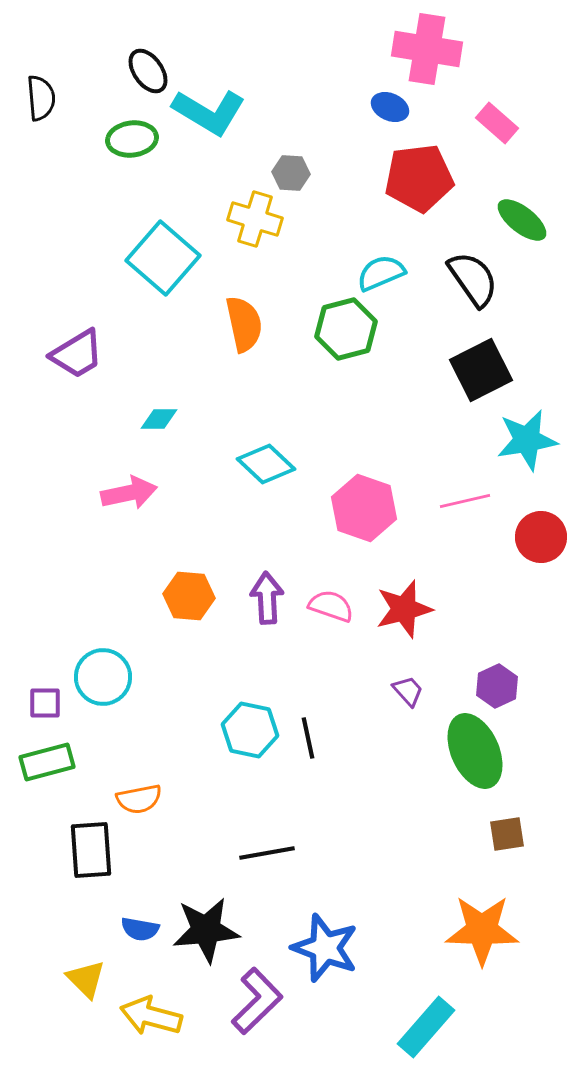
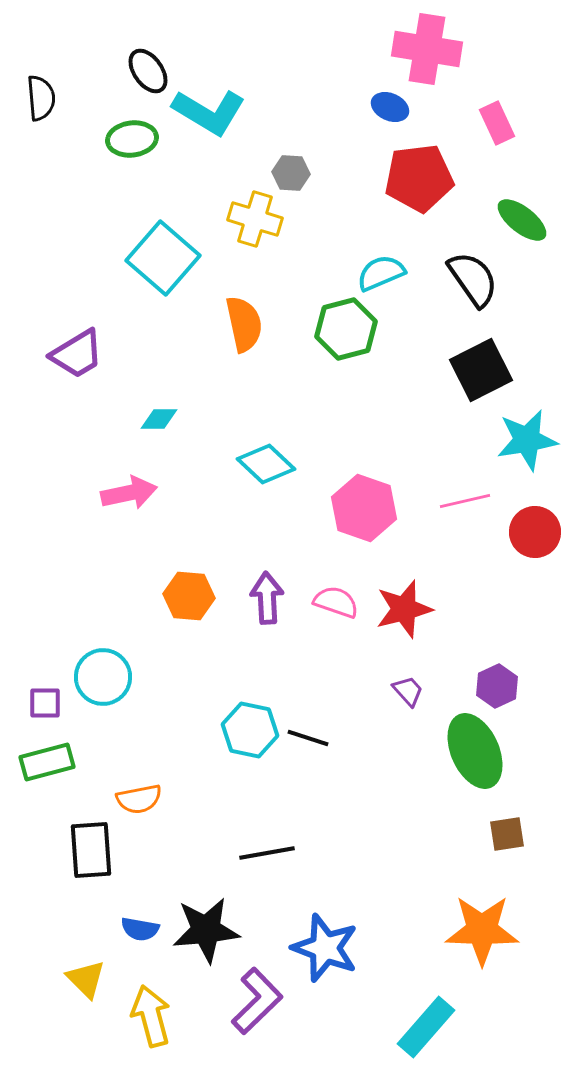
pink rectangle at (497, 123): rotated 24 degrees clockwise
red circle at (541, 537): moved 6 px left, 5 px up
pink semicircle at (331, 606): moved 5 px right, 4 px up
black line at (308, 738): rotated 60 degrees counterclockwise
yellow arrow at (151, 1016): rotated 60 degrees clockwise
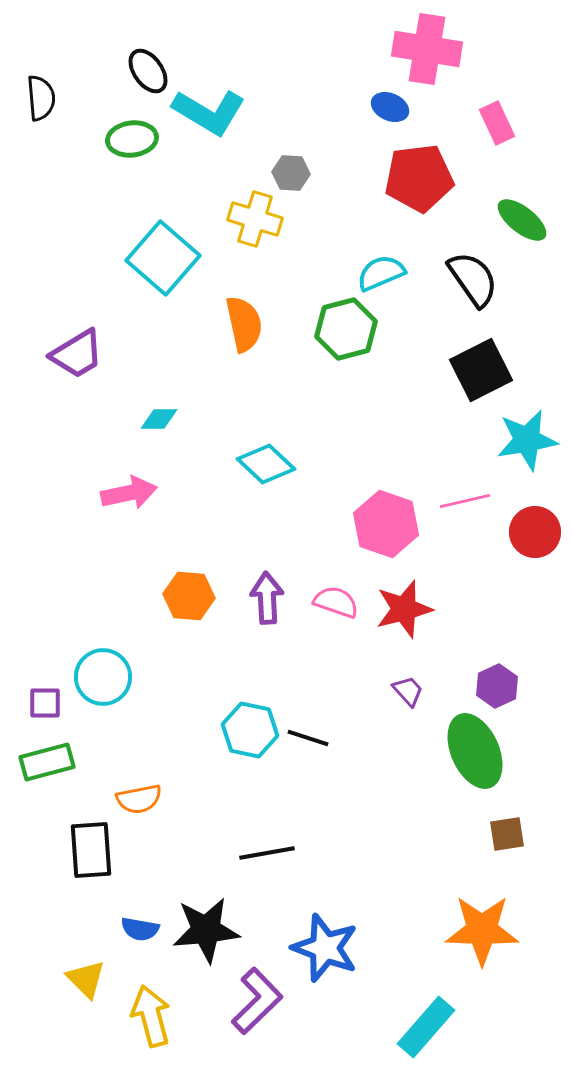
pink hexagon at (364, 508): moved 22 px right, 16 px down
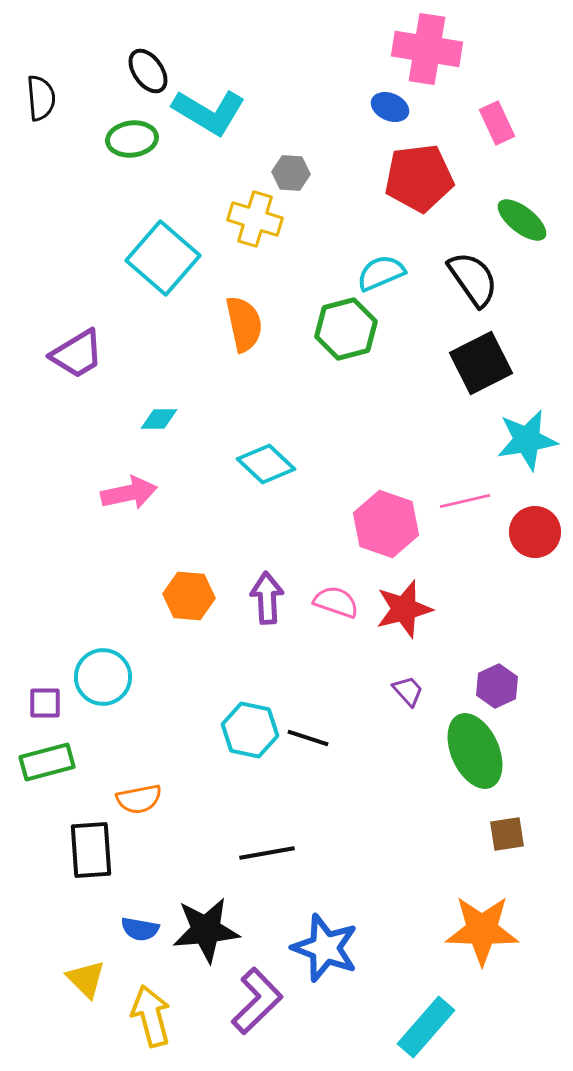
black square at (481, 370): moved 7 px up
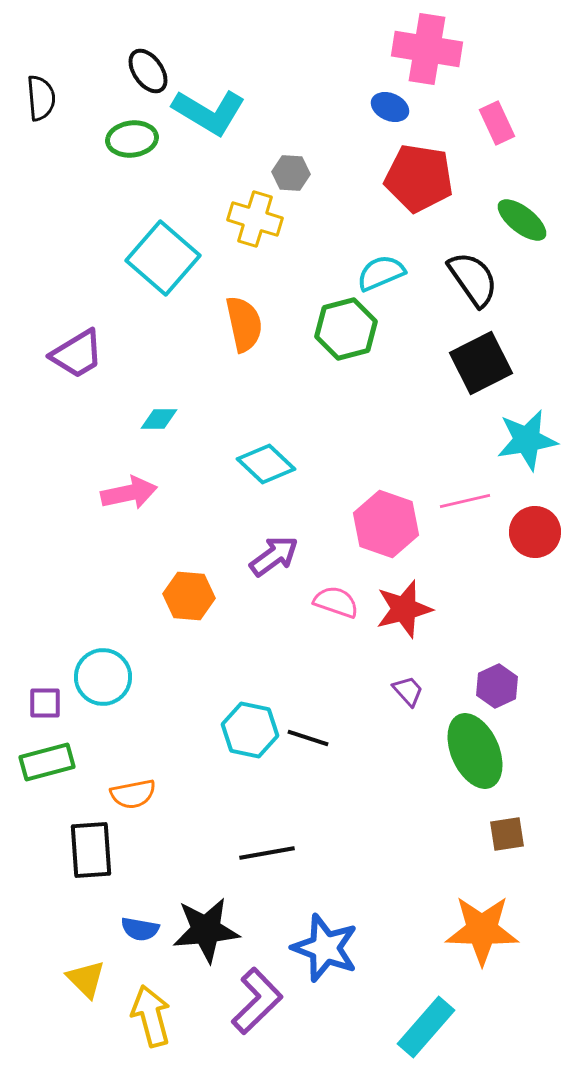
red pentagon at (419, 178): rotated 16 degrees clockwise
purple arrow at (267, 598): moved 7 px right, 42 px up; rotated 57 degrees clockwise
orange semicircle at (139, 799): moved 6 px left, 5 px up
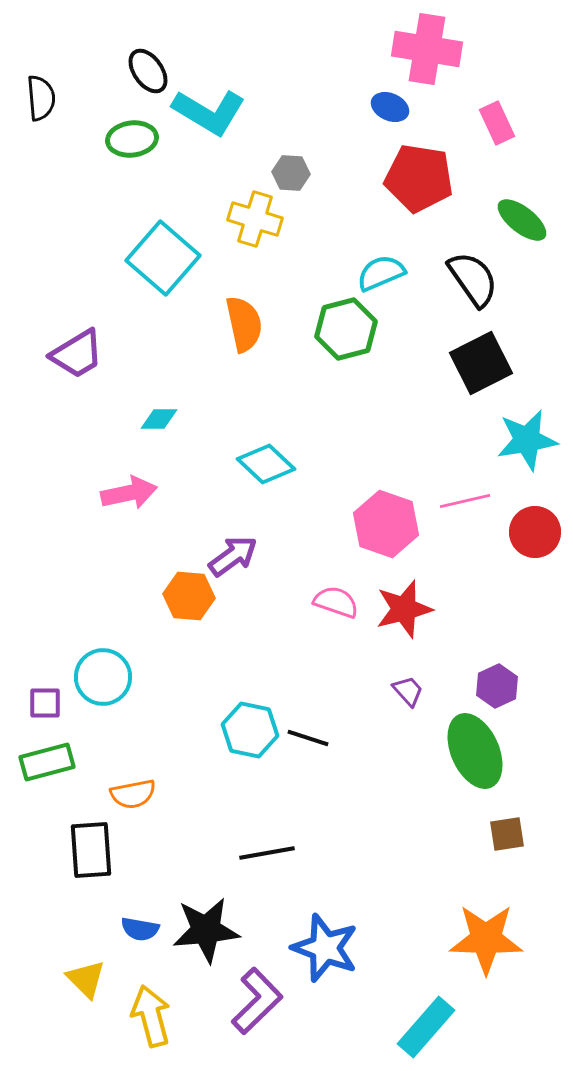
purple arrow at (274, 556): moved 41 px left
orange star at (482, 930): moved 4 px right, 9 px down
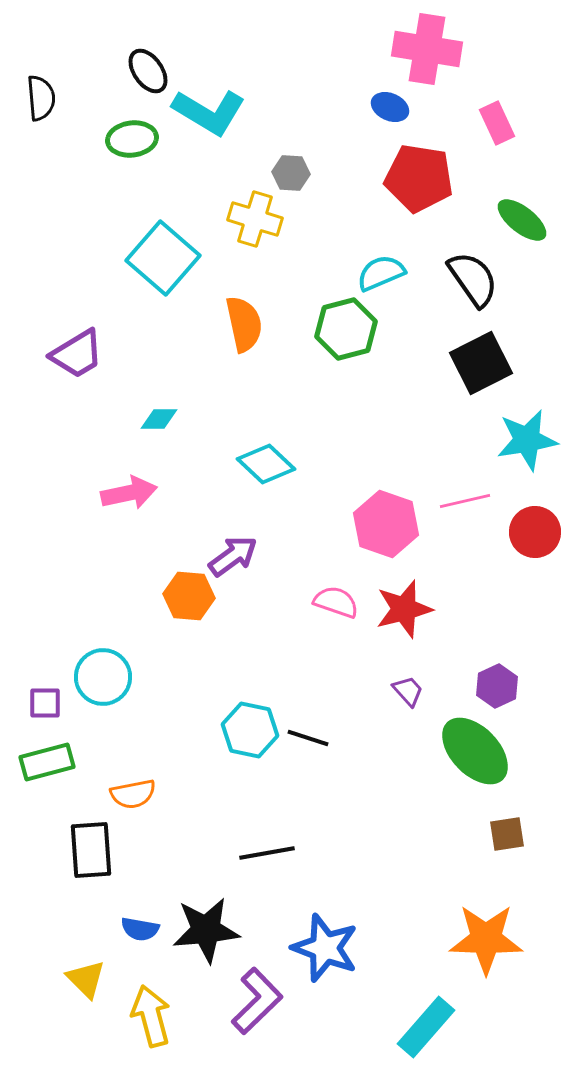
green ellipse at (475, 751): rotated 20 degrees counterclockwise
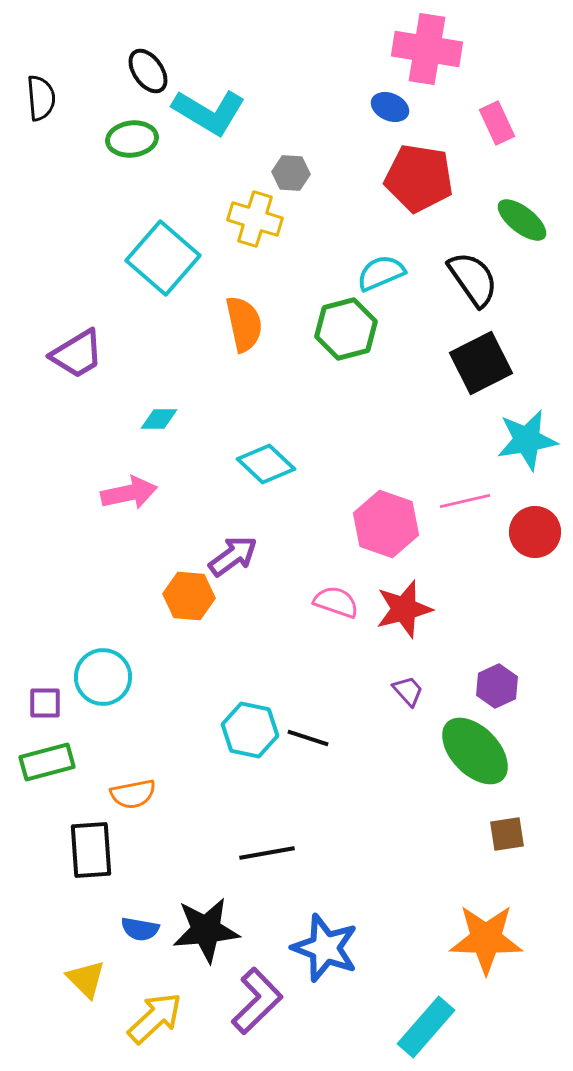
yellow arrow at (151, 1016): moved 4 px right, 2 px down; rotated 62 degrees clockwise
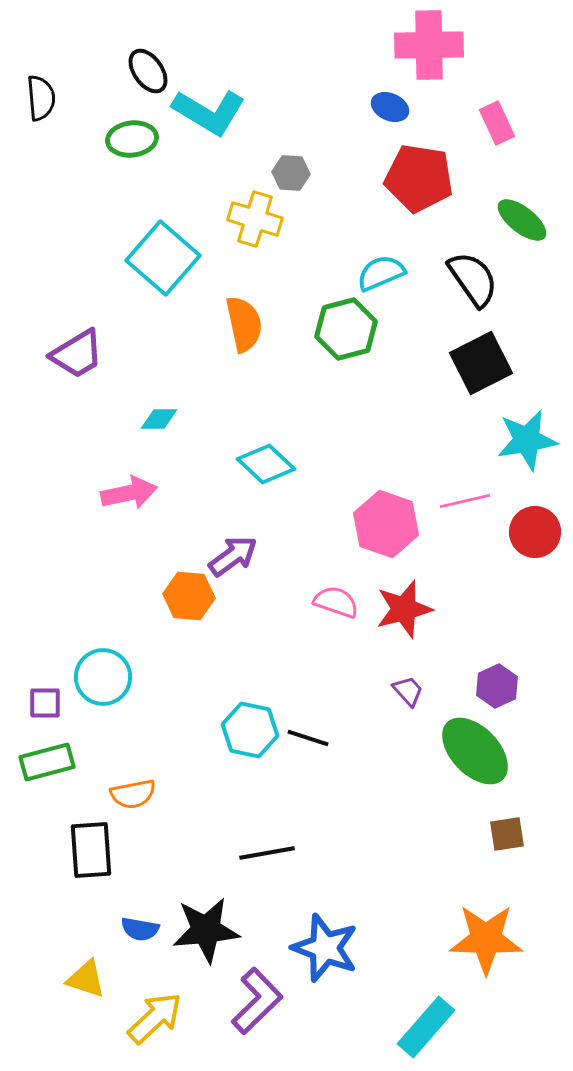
pink cross at (427, 49): moved 2 px right, 4 px up; rotated 10 degrees counterclockwise
yellow triangle at (86, 979): rotated 27 degrees counterclockwise
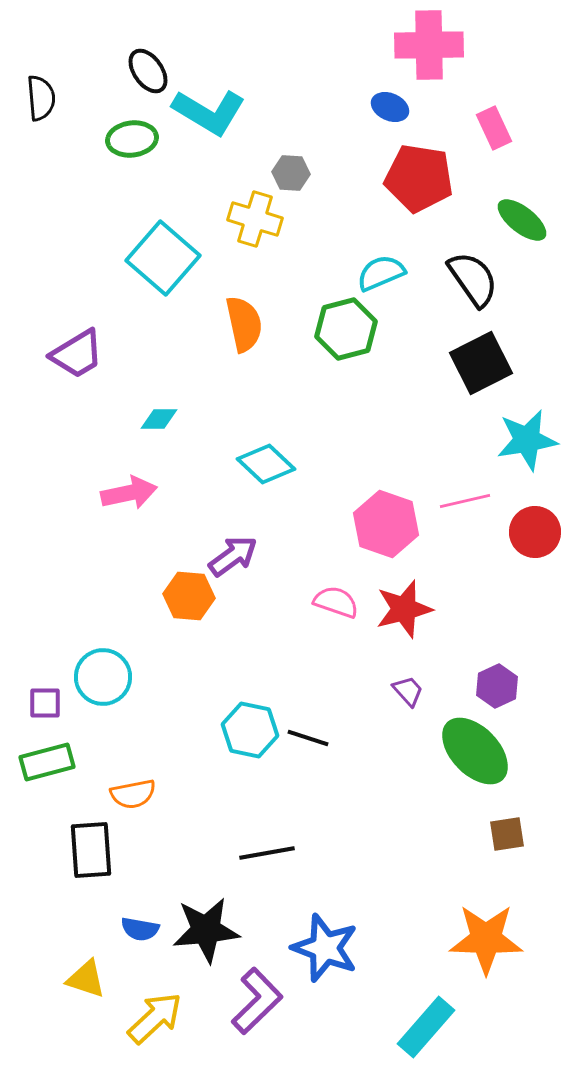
pink rectangle at (497, 123): moved 3 px left, 5 px down
